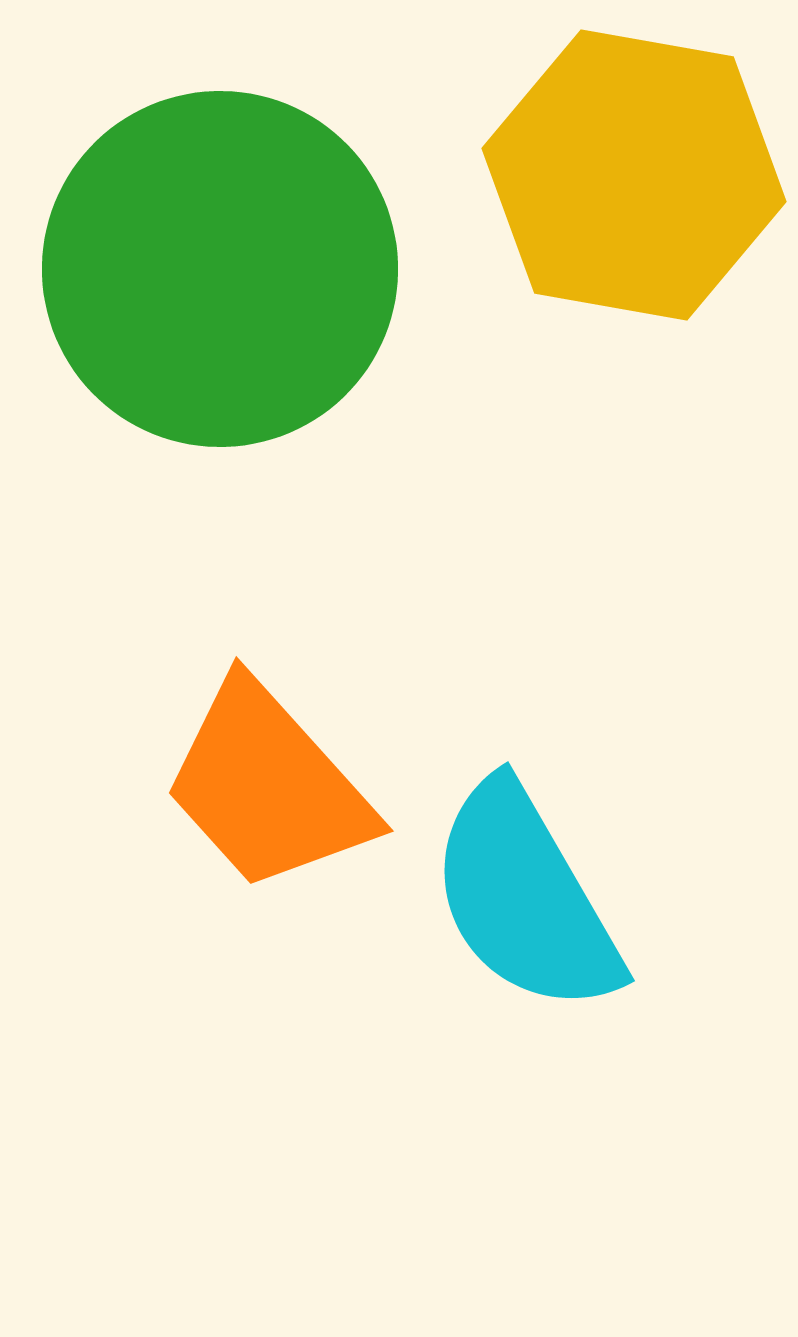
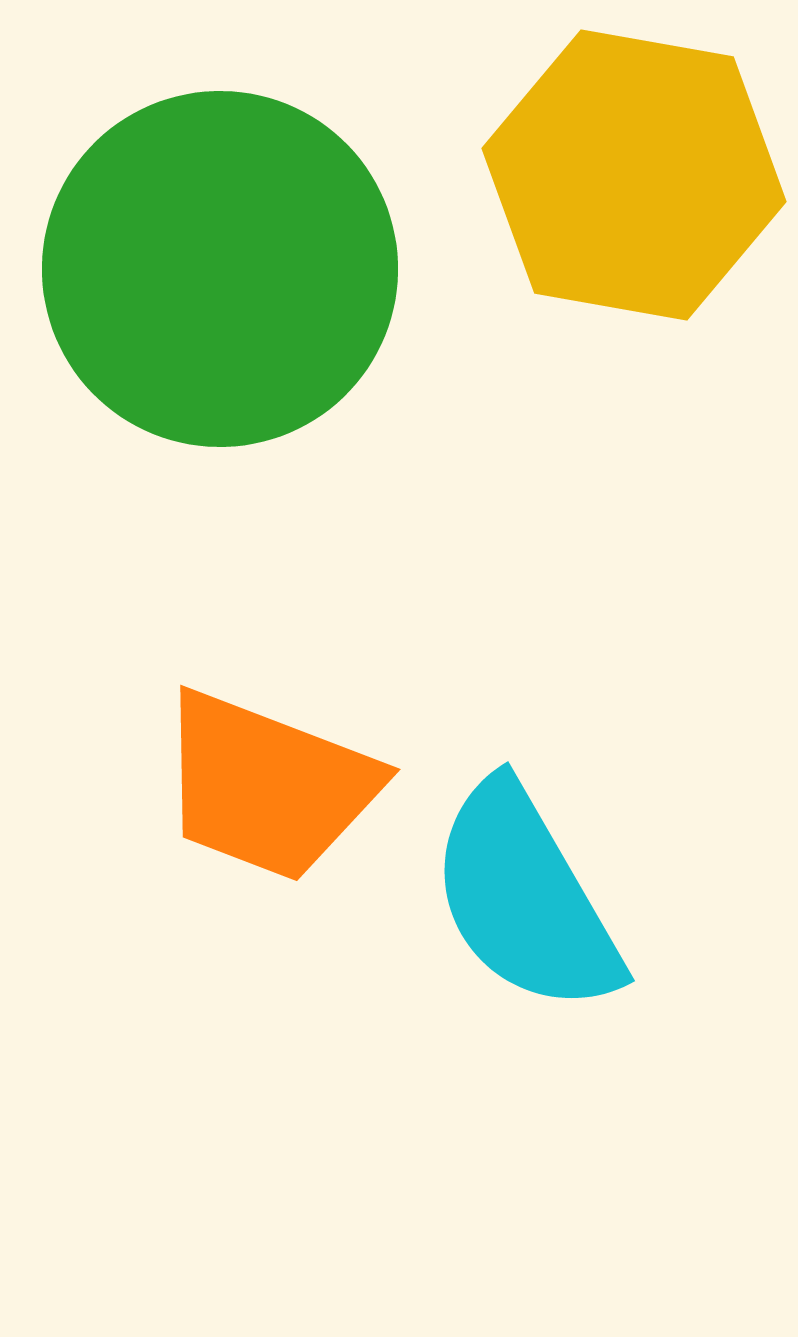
orange trapezoid: rotated 27 degrees counterclockwise
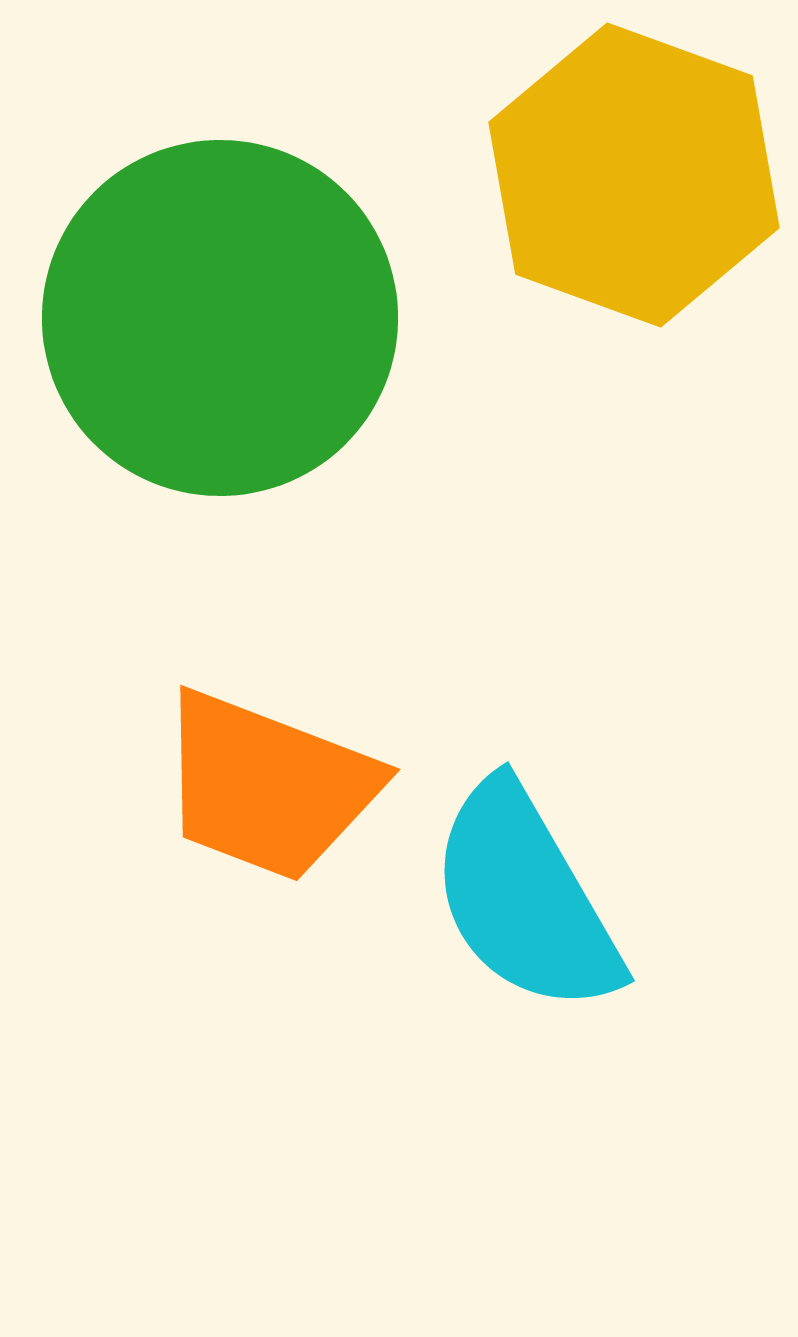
yellow hexagon: rotated 10 degrees clockwise
green circle: moved 49 px down
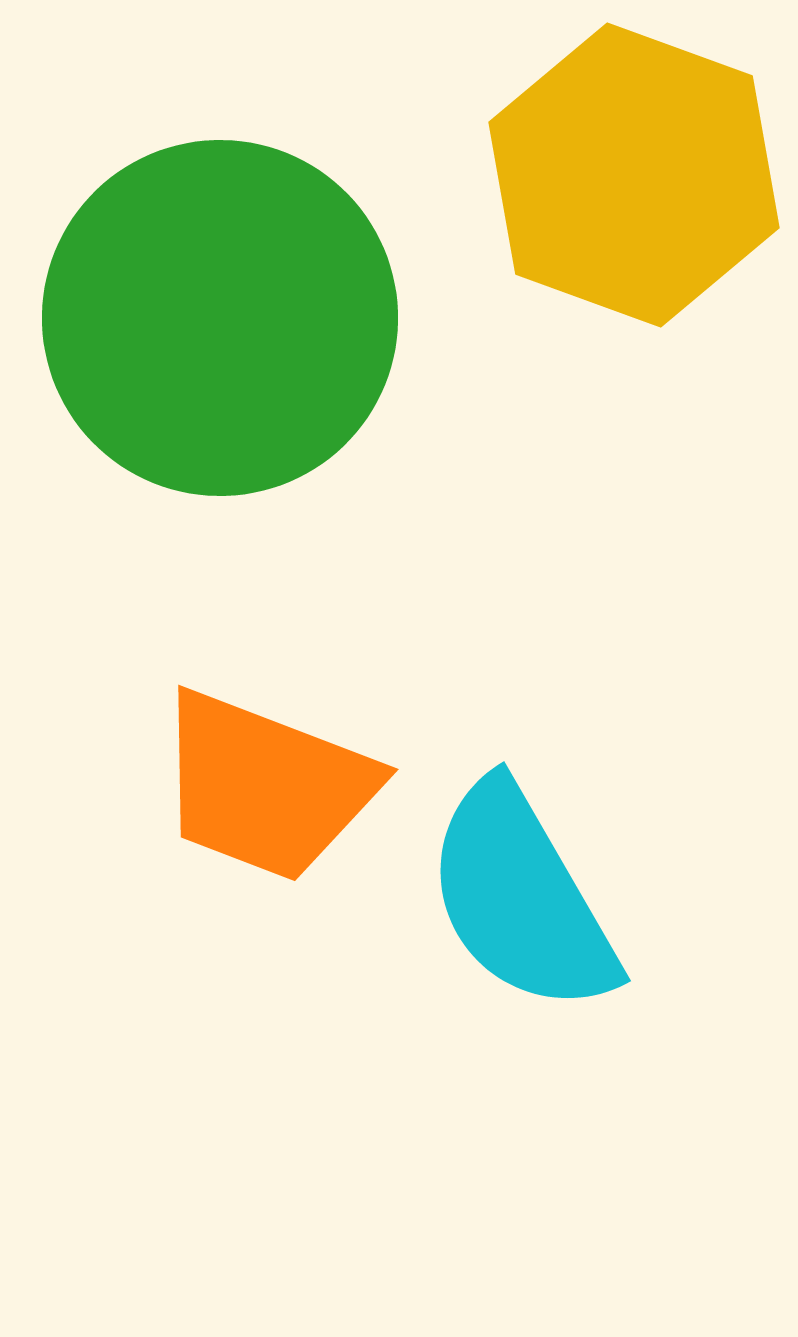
orange trapezoid: moved 2 px left
cyan semicircle: moved 4 px left
